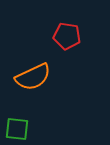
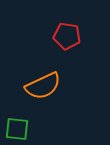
orange semicircle: moved 10 px right, 9 px down
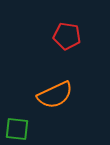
orange semicircle: moved 12 px right, 9 px down
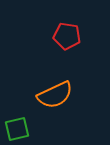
green square: rotated 20 degrees counterclockwise
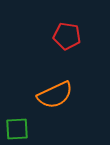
green square: rotated 10 degrees clockwise
